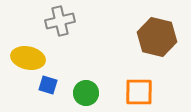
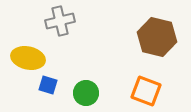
orange square: moved 7 px right, 1 px up; rotated 20 degrees clockwise
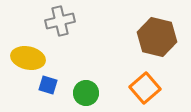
orange square: moved 1 px left, 3 px up; rotated 28 degrees clockwise
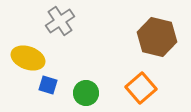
gray cross: rotated 20 degrees counterclockwise
yellow ellipse: rotated 8 degrees clockwise
orange square: moved 4 px left
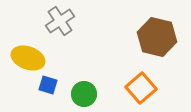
green circle: moved 2 px left, 1 px down
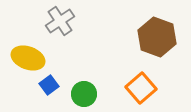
brown hexagon: rotated 6 degrees clockwise
blue square: moved 1 px right; rotated 36 degrees clockwise
